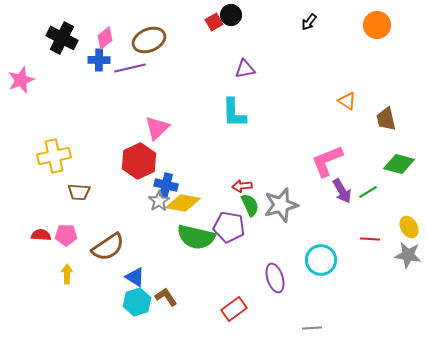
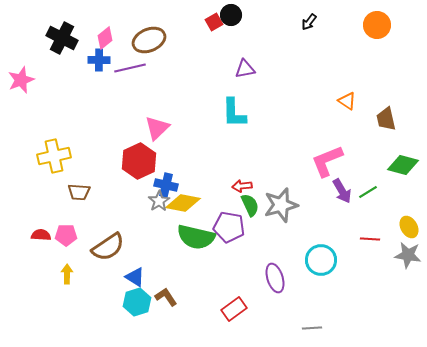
green diamond at (399, 164): moved 4 px right, 1 px down
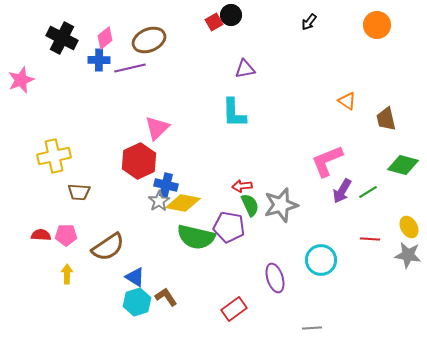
purple arrow at (342, 191): rotated 60 degrees clockwise
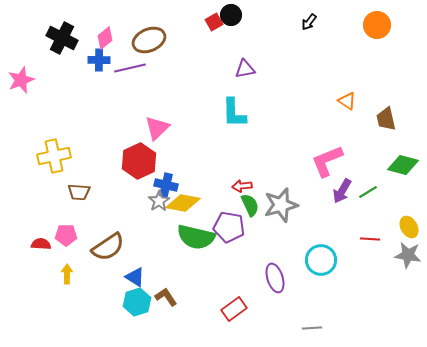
red semicircle at (41, 235): moved 9 px down
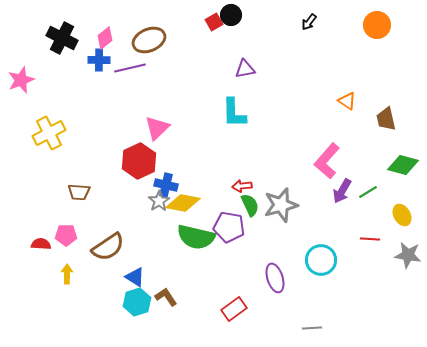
yellow cross at (54, 156): moved 5 px left, 23 px up; rotated 16 degrees counterclockwise
pink L-shape at (327, 161): rotated 27 degrees counterclockwise
yellow ellipse at (409, 227): moved 7 px left, 12 px up
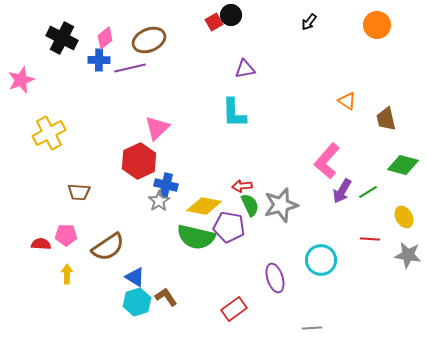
yellow diamond at (183, 203): moved 21 px right, 3 px down
yellow ellipse at (402, 215): moved 2 px right, 2 px down
